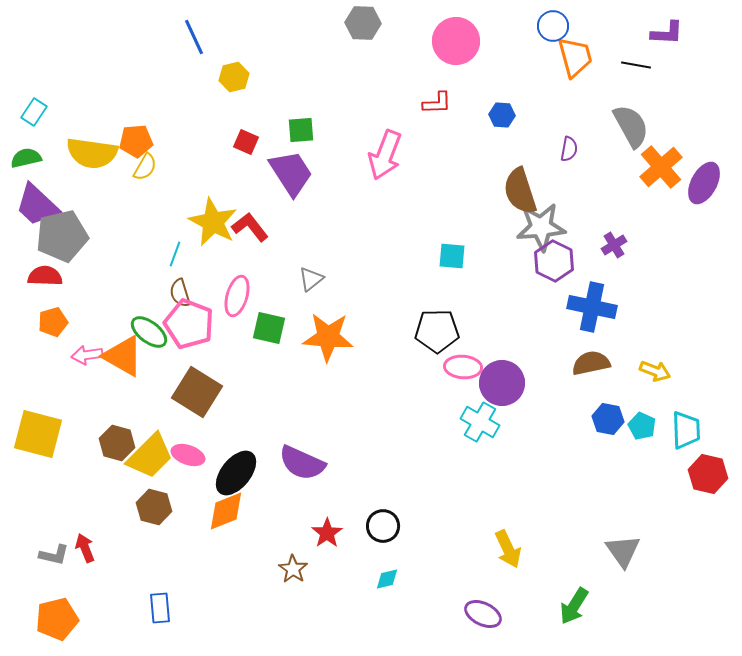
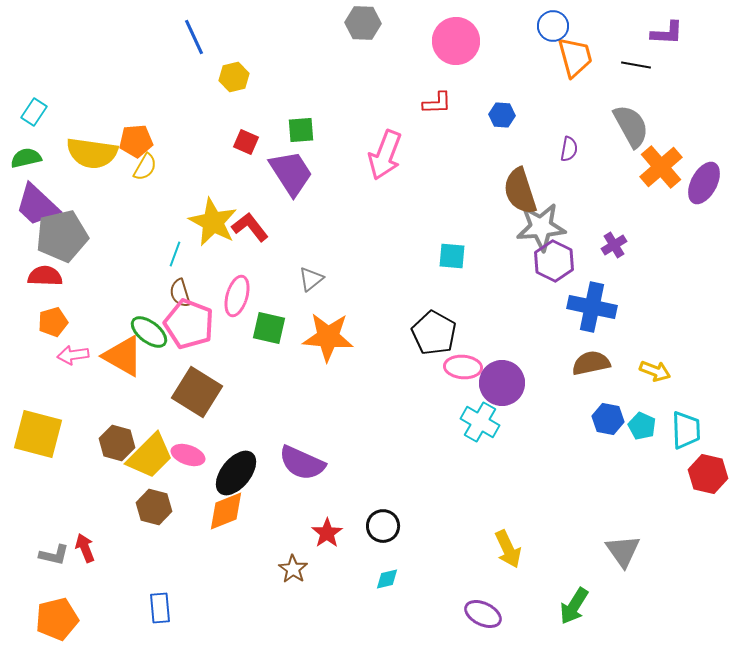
black pentagon at (437, 331): moved 3 px left, 2 px down; rotated 30 degrees clockwise
pink arrow at (87, 355): moved 14 px left
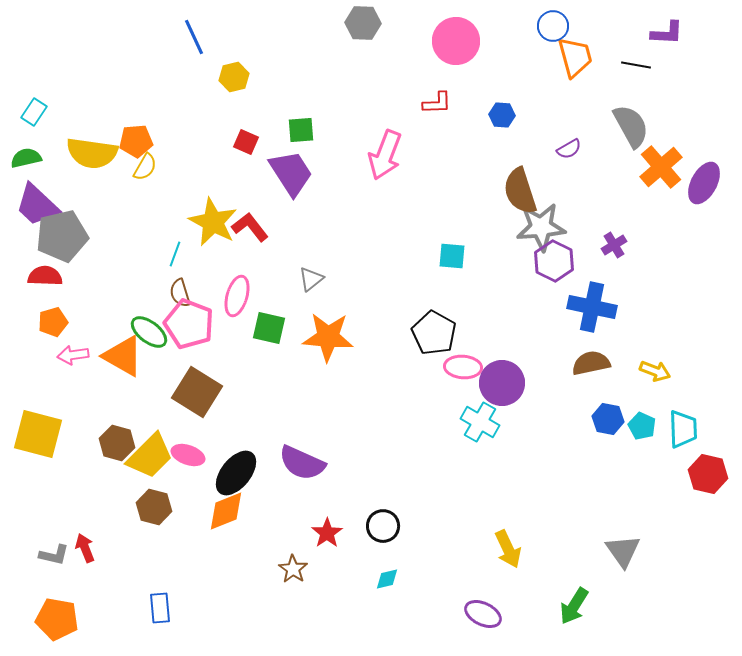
purple semicircle at (569, 149): rotated 50 degrees clockwise
cyan trapezoid at (686, 430): moved 3 px left, 1 px up
orange pentagon at (57, 619): rotated 24 degrees clockwise
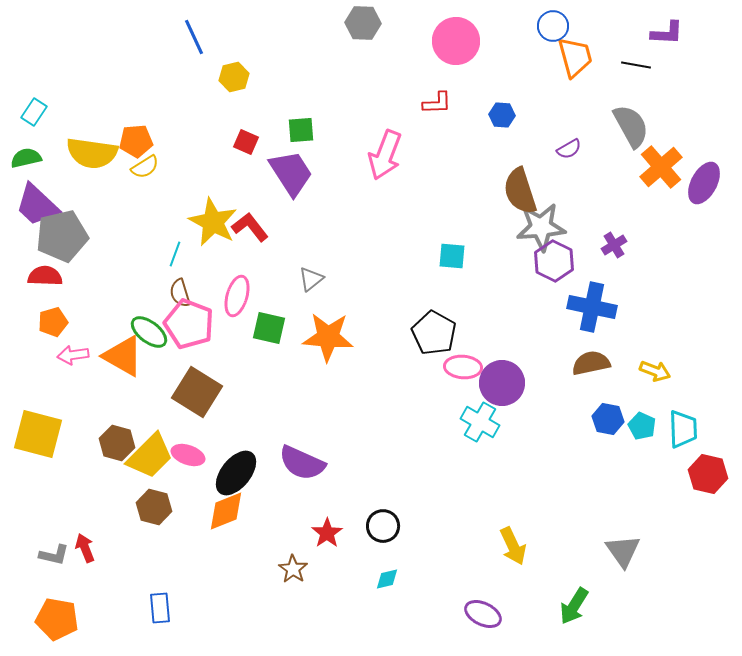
yellow semicircle at (145, 167): rotated 28 degrees clockwise
yellow arrow at (508, 549): moved 5 px right, 3 px up
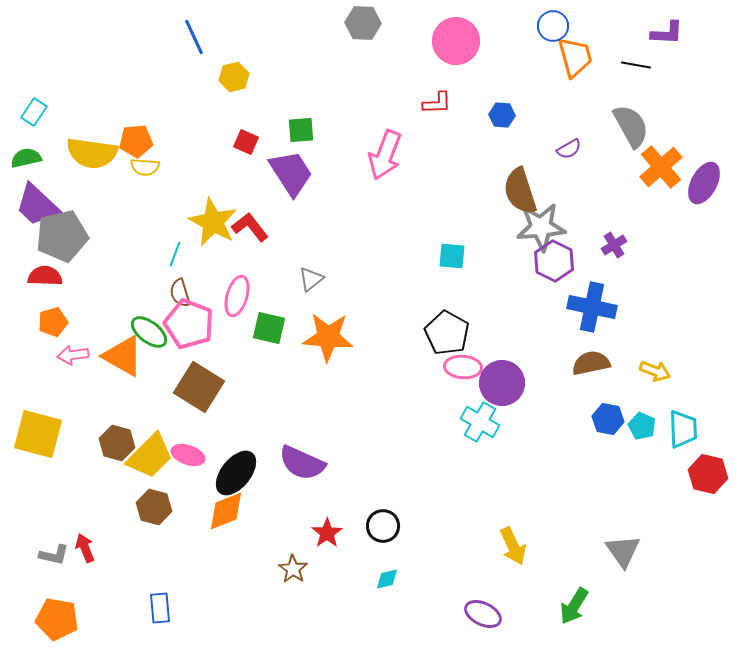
yellow semicircle at (145, 167): rotated 36 degrees clockwise
black pentagon at (434, 333): moved 13 px right
brown square at (197, 392): moved 2 px right, 5 px up
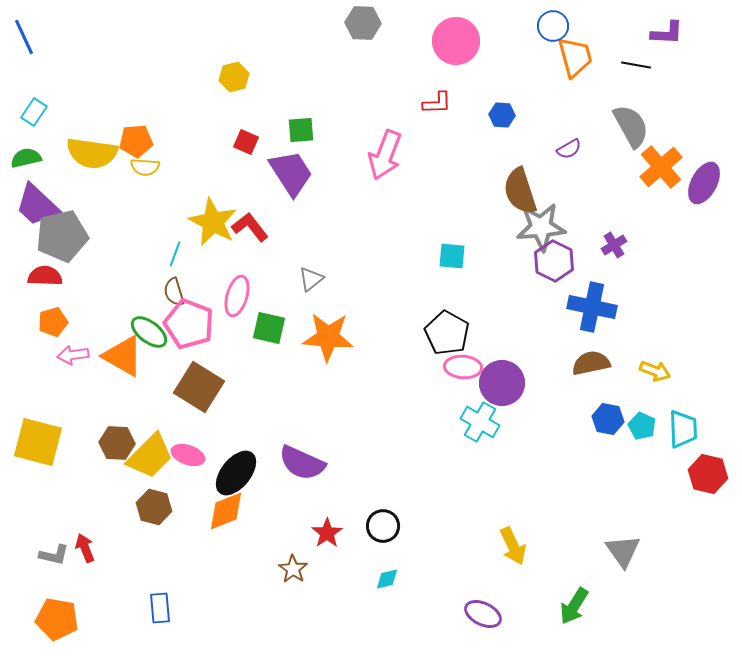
blue line at (194, 37): moved 170 px left
brown semicircle at (180, 293): moved 6 px left, 1 px up
yellow square at (38, 434): moved 8 px down
brown hexagon at (117, 443): rotated 12 degrees counterclockwise
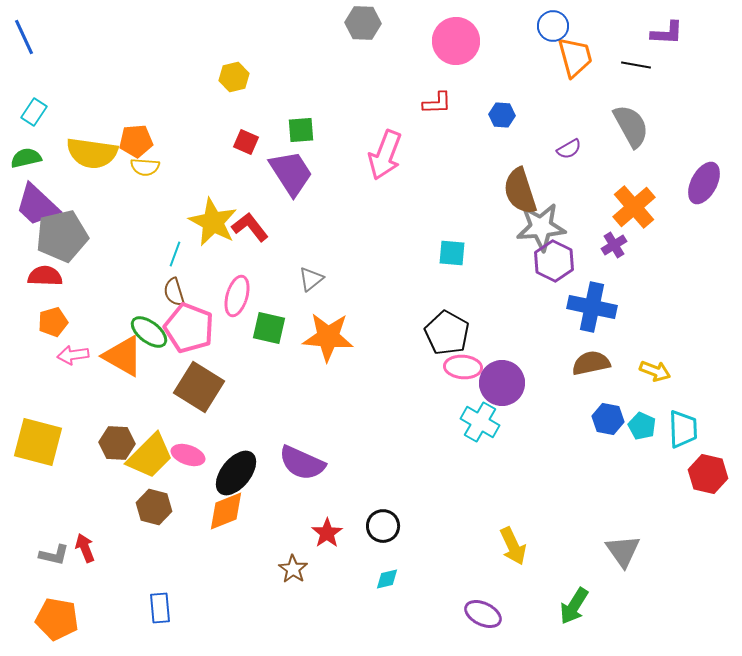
orange cross at (661, 167): moved 27 px left, 40 px down
cyan square at (452, 256): moved 3 px up
pink pentagon at (189, 324): moved 4 px down
